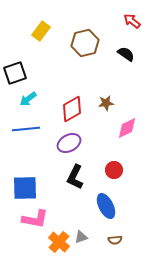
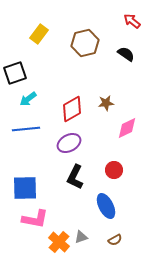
yellow rectangle: moved 2 px left, 3 px down
brown semicircle: rotated 24 degrees counterclockwise
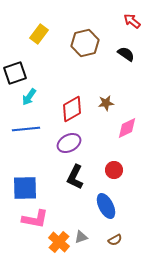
cyan arrow: moved 1 px right, 2 px up; rotated 18 degrees counterclockwise
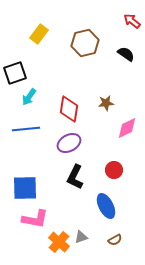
red diamond: moved 3 px left; rotated 52 degrees counterclockwise
